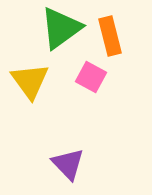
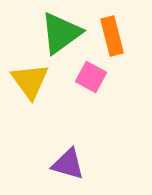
green triangle: moved 5 px down
orange rectangle: moved 2 px right
purple triangle: rotated 30 degrees counterclockwise
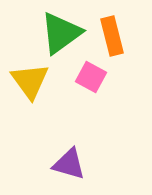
purple triangle: moved 1 px right
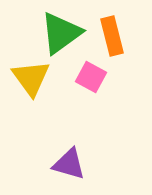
yellow triangle: moved 1 px right, 3 px up
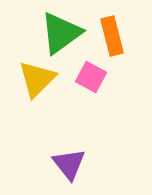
yellow triangle: moved 6 px right, 1 px down; rotated 21 degrees clockwise
purple triangle: rotated 36 degrees clockwise
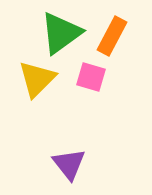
orange rectangle: rotated 42 degrees clockwise
pink square: rotated 12 degrees counterclockwise
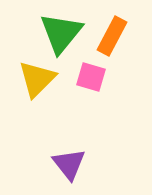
green triangle: rotated 15 degrees counterclockwise
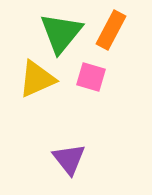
orange rectangle: moved 1 px left, 6 px up
yellow triangle: rotated 21 degrees clockwise
purple triangle: moved 5 px up
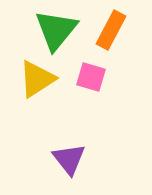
green triangle: moved 5 px left, 3 px up
yellow triangle: rotated 9 degrees counterclockwise
